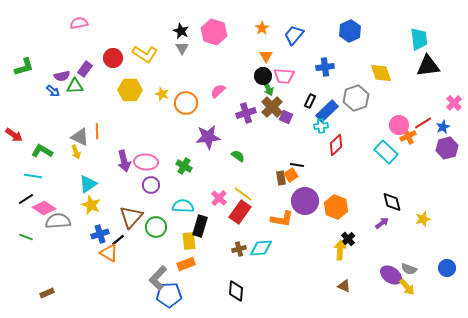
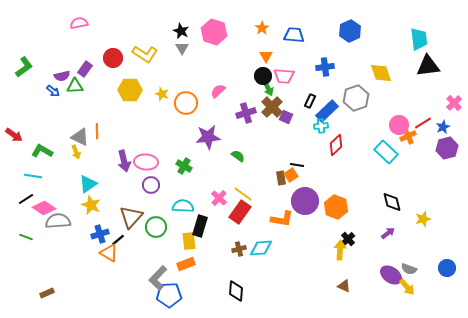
blue trapezoid at (294, 35): rotated 55 degrees clockwise
green L-shape at (24, 67): rotated 20 degrees counterclockwise
purple arrow at (382, 223): moved 6 px right, 10 px down
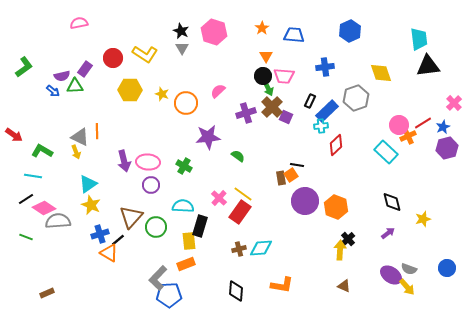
pink ellipse at (146, 162): moved 2 px right
orange L-shape at (282, 219): moved 66 px down
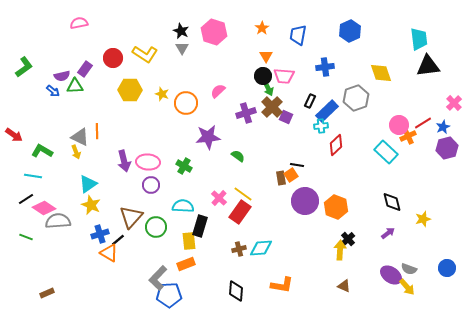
blue trapezoid at (294, 35): moved 4 px right; rotated 85 degrees counterclockwise
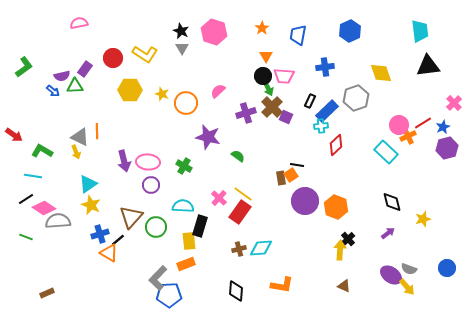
cyan trapezoid at (419, 39): moved 1 px right, 8 px up
purple star at (208, 137): rotated 20 degrees clockwise
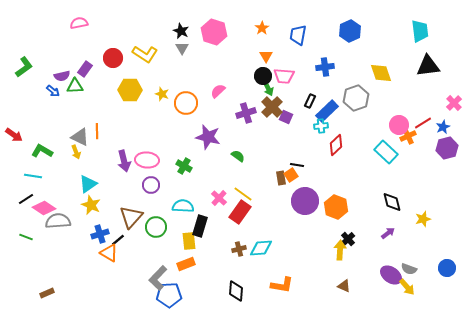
pink ellipse at (148, 162): moved 1 px left, 2 px up
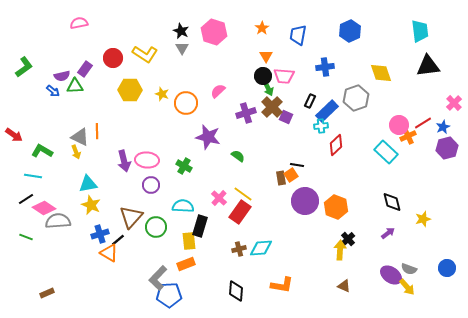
cyan triangle at (88, 184): rotated 24 degrees clockwise
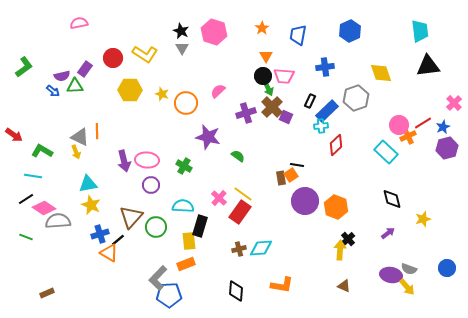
black diamond at (392, 202): moved 3 px up
purple ellipse at (391, 275): rotated 25 degrees counterclockwise
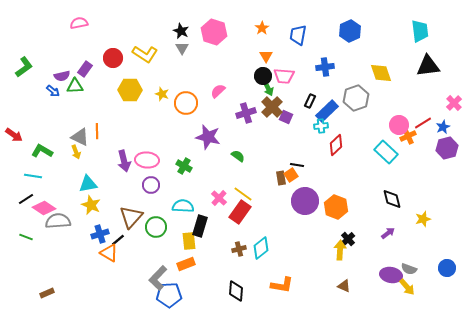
cyan diamond at (261, 248): rotated 35 degrees counterclockwise
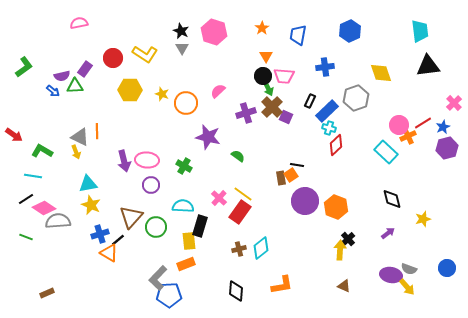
cyan cross at (321, 126): moved 8 px right, 2 px down; rotated 24 degrees clockwise
orange L-shape at (282, 285): rotated 20 degrees counterclockwise
